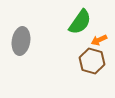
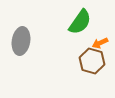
orange arrow: moved 1 px right, 3 px down
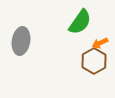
brown hexagon: moved 2 px right; rotated 15 degrees clockwise
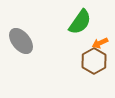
gray ellipse: rotated 48 degrees counterclockwise
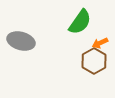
gray ellipse: rotated 36 degrees counterclockwise
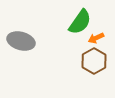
orange arrow: moved 4 px left, 5 px up
